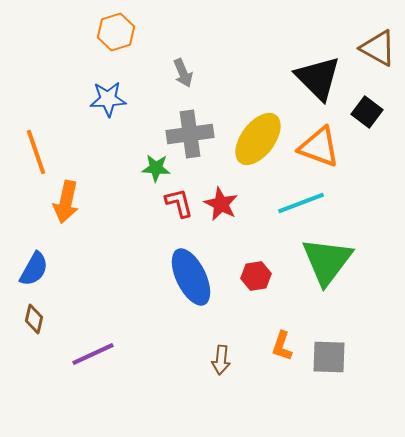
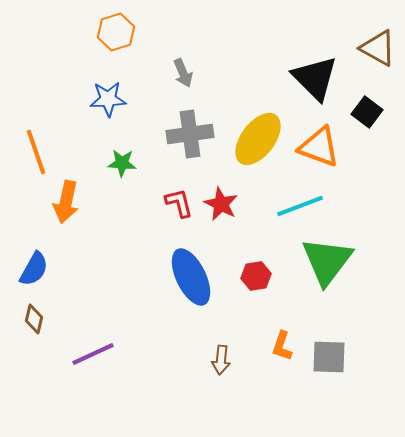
black triangle: moved 3 px left
green star: moved 34 px left, 5 px up
cyan line: moved 1 px left, 3 px down
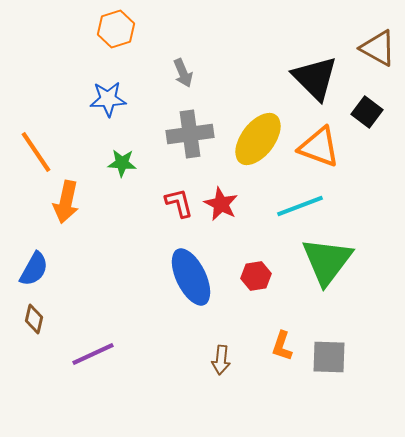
orange hexagon: moved 3 px up
orange line: rotated 15 degrees counterclockwise
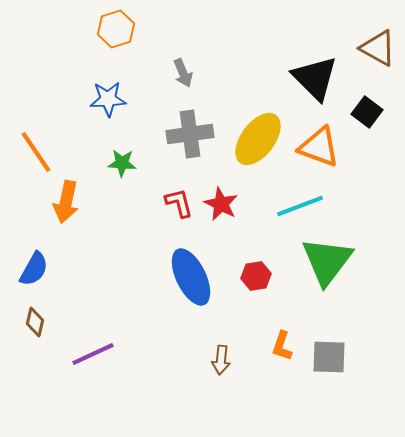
brown diamond: moved 1 px right, 3 px down
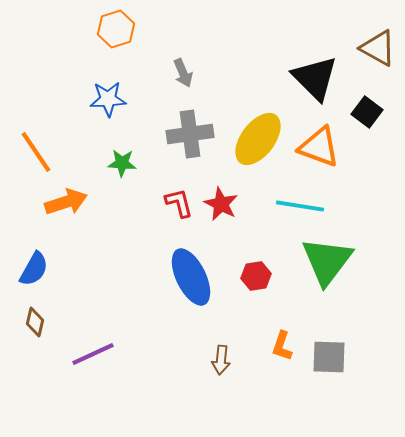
orange arrow: rotated 120 degrees counterclockwise
cyan line: rotated 30 degrees clockwise
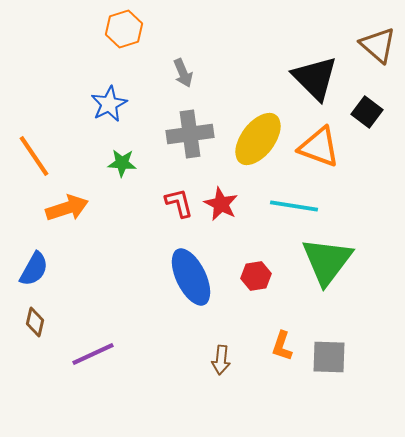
orange hexagon: moved 8 px right
brown triangle: moved 3 px up; rotated 12 degrees clockwise
blue star: moved 1 px right, 5 px down; rotated 24 degrees counterclockwise
orange line: moved 2 px left, 4 px down
orange arrow: moved 1 px right, 6 px down
cyan line: moved 6 px left
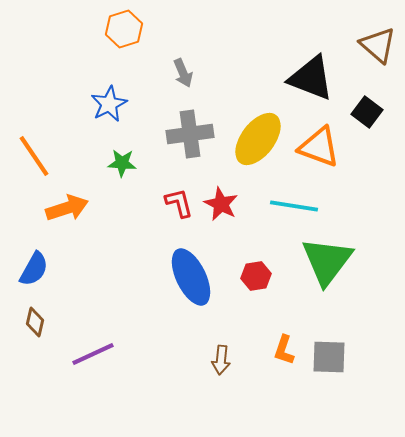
black triangle: moved 4 px left; rotated 24 degrees counterclockwise
orange L-shape: moved 2 px right, 4 px down
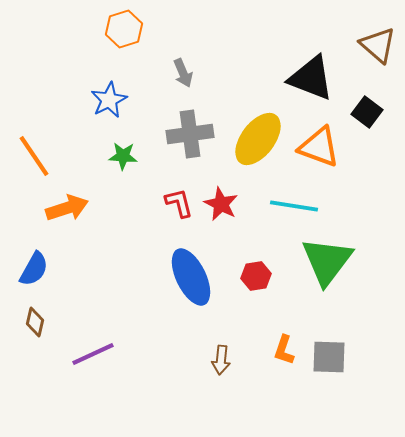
blue star: moved 4 px up
green star: moved 1 px right, 7 px up
